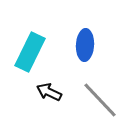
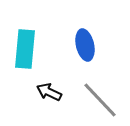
blue ellipse: rotated 16 degrees counterclockwise
cyan rectangle: moved 5 px left, 3 px up; rotated 21 degrees counterclockwise
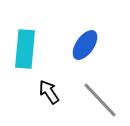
blue ellipse: rotated 48 degrees clockwise
black arrow: rotated 30 degrees clockwise
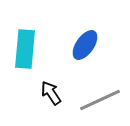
black arrow: moved 2 px right, 1 px down
gray line: rotated 72 degrees counterclockwise
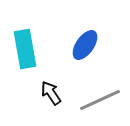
cyan rectangle: rotated 15 degrees counterclockwise
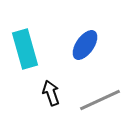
cyan rectangle: rotated 6 degrees counterclockwise
black arrow: rotated 15 degrees clockwise
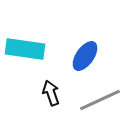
blue ellipse: moved 11 px down
cyan rectangle: rotated 66 degrees counterclockwise
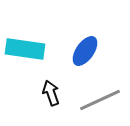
blue ellipse: moved 5 px up
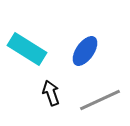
cyan rectangle: moved 2 px right; rotated 24 degrees clockwise
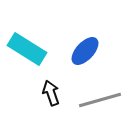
blue ellipse: rotated 8 degrees clockwise
gray line: rotated 9 degrees clockwise
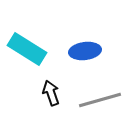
blue ellipse: rotated 40 degrees clockwise
